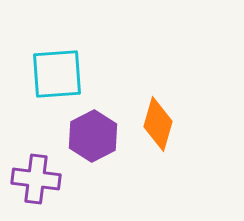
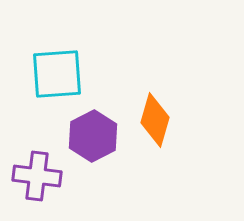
orange diamond: moved 3 px left, 4 px up
purple cross: moved 1 px right, 3 px up
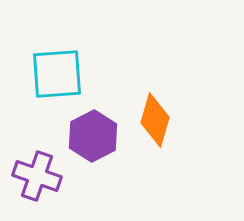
purple cross: rotated 12 degrees clockwise
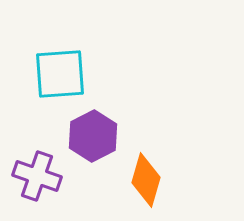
cyan square: moved 3 px right
orange diamond: moved 9 px left, 60 px down
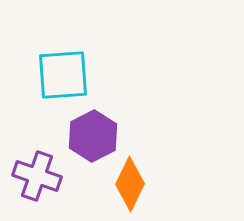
cyan square: moved 3 px right, 1 px down
orange diamond: moved 16 px left, 4 px down; rotated 10 degrees clockwise
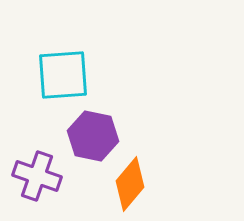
purple hexagon: rotated 21 degrees counterclockwise
orange diamond: rotated 14 degrees clockwise
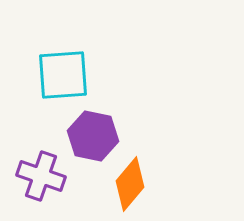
purple cross: moved 4 px right
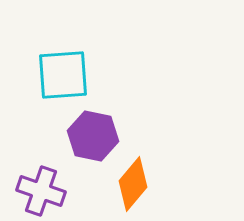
purple cross: moved 15 px down
orange diamond: moved 3 px right
